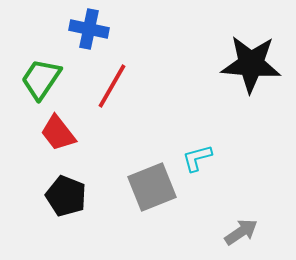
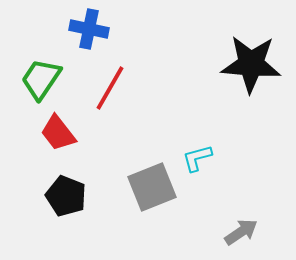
red line: moved 2 px left, 2 px down
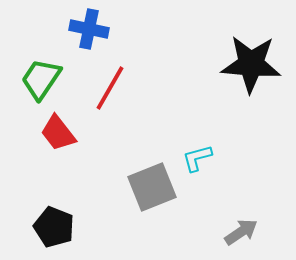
black pentagon: moved 12 px left, 31 px down
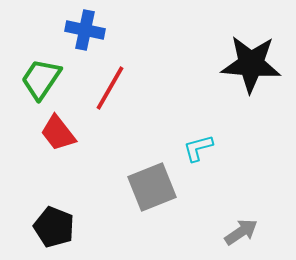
blue cross: moved 4 px left, 1 px down
cyan L-shape: moved 1 px right, 10 px up
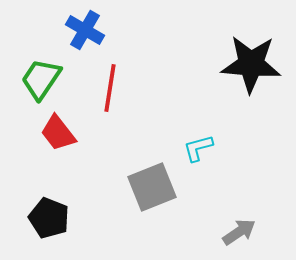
blue cross: rotated 18 degrees clockwise
red line: rotated 21 degrees counterclockwise
black pentagon: moved 5 px left, 9 px up
gray arrow: moved 2 px left
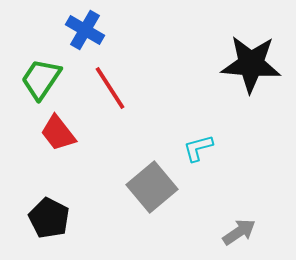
red line: rotated 42 degrees counterclockwise
gray square: rotated 18 degrees counterclockwise
black pentagon: rotated 6 degrees clockwise
